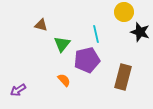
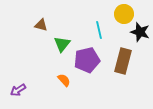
yellow circle: moved 2 px down
cyan line: moved 3 px right, 4 px up
brown rectangle: moved 16 px up
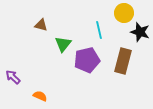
yellow circle: moved 1 px up
green triangle: moved 1 px right
orange semicircle: moved 24 px left, 16 px down; rotated 24 degrees counterclockwise
purple arrow: moved 5 px left, 13 px up; rotated 77 degrees clockwise
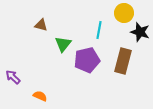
cyan line: rotated 24 degrees clockwise
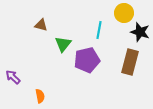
brown rectangle: moved 7 px right, 1 px down
orange semicircle: rotated 56 degrees clockwise
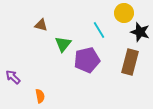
cyan line: rotated 42 degrees counterclockwise
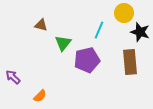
cyan line: rotated 54 degrees clockwise
green triangle: moved 1 px up
brown rectangle: rotated 20 degrees counterclockwise
orange semicircle: rotated 56 degrees clockwise
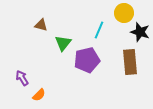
purple arrow: moved 9 px right, 1 px down; rotated 14 degrees clockwise
orange semicircle: moved 1 px left, 1 px up
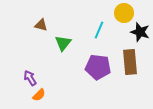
purple pentagon: moved 11 px right, 7 px down; rotated 20 degrees clockwise
purple arrow: moved 8 px right
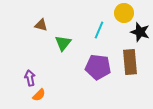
purple arrow: rotated 21 degrees clockwise
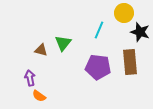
brown triangle: moved 25 px down
orange semicircle: moved 1 px down; rotated 80 degrees clockwise
